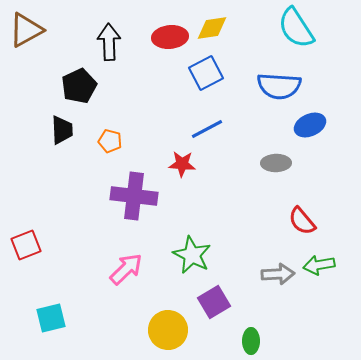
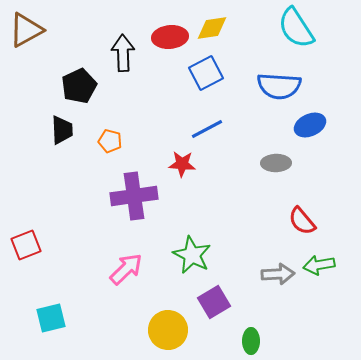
black arrow: moved 14 px right, 11 px down
purple cross: rotated 15 degrees counterclockwise
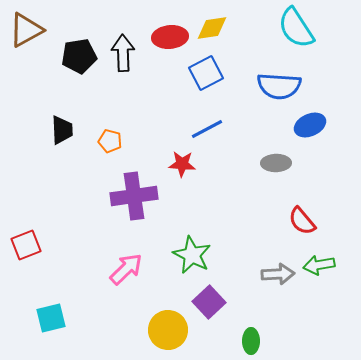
black pentagon: moved 30 px up; rotated 16 degrees clockwise
purple square: moved 5 px left; rotated 12 degrees counterclockwise
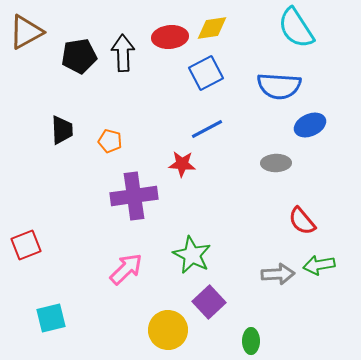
brown triangle: moved 2 px down
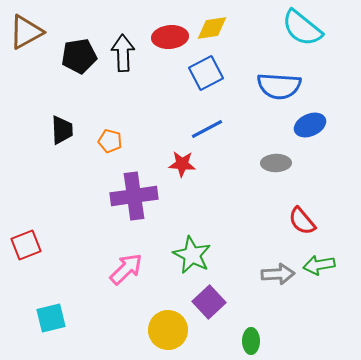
cyan semicircle: moved 6 px right; rotated 18 degrees counterclockwise
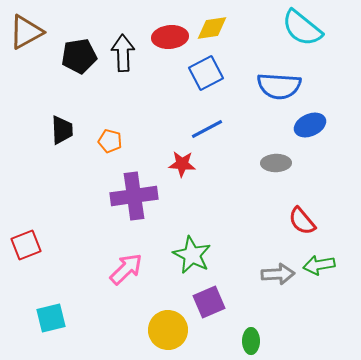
purple square: rotated 20 degrees clockwise
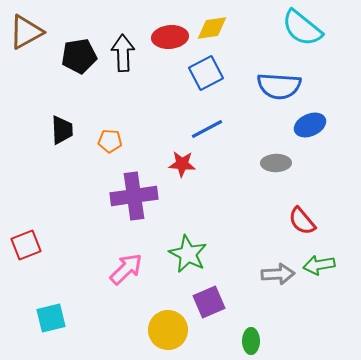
orange pentagon: rotated 10 degrees counterclockwise
green star: moved 4 px left, 1 px up
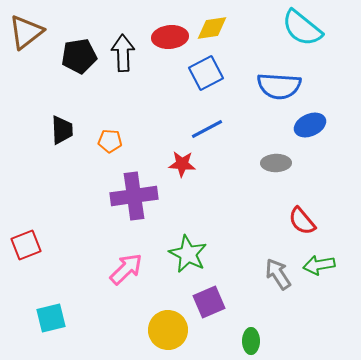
brown triangle: rotated 9 degrees counterclockwise
gray arrow: rotated 120 degrees counterclockwise
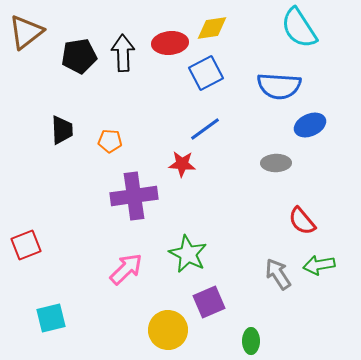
cyan semicircle: moved 3 px left; rotated 18 degrees clockwise
red ellipse: moved 6 px down
blue line: moved 2 px left; rotated 8 degrees counterclockwise
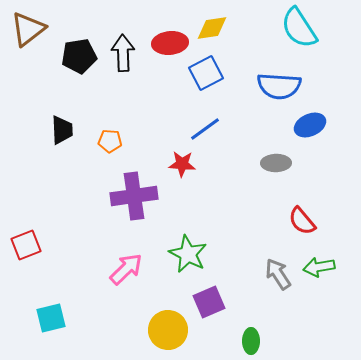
brown triangle: moved 2 px right, 3 px up
green arrow: moved 2 px down
